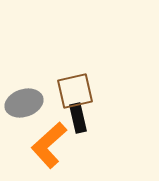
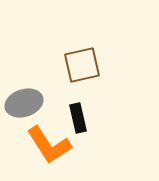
brown square: moved 7 px right, 26 px up
orange L-shape: rotated 81 degrees counterclockwise
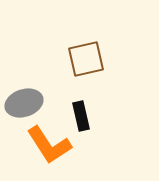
brown square: moved 4 px right, 6 px up
black rectangle: moved 3 px right, 2 px up
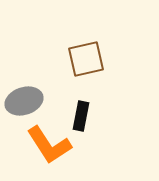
gray ellipse: moved 2 px up
black rectangle: rotated 24 degrees clockwise
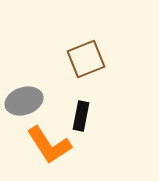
brown square: rotated 9 degrees counterclockwise
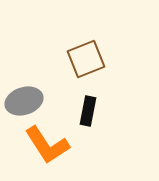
black rectangle: moved 7 px right, 5 px up
orange L-shape: moved 2 px left
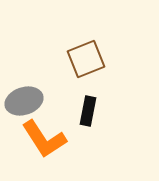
orange L-shape: moved 3 px left, 6 px up
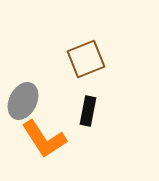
gray ellipse: moved 1 px left; rotated 45 degrees counterclockwise
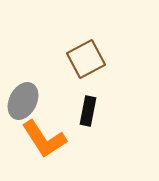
brown square: rotated 6 degrees counterclockwise
